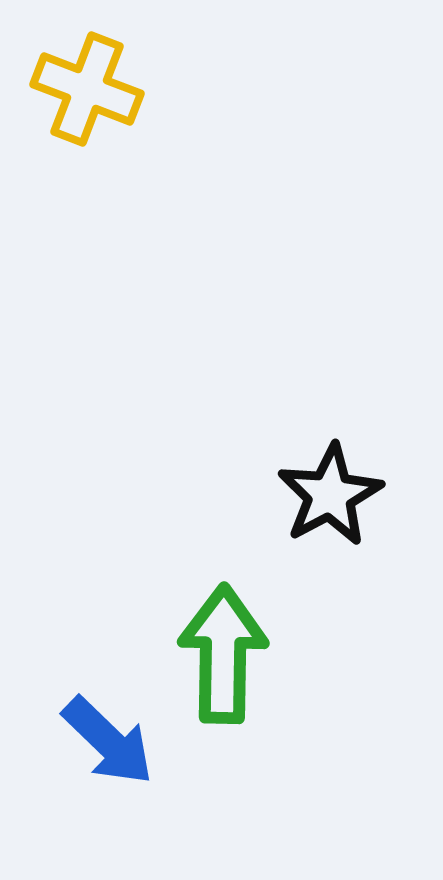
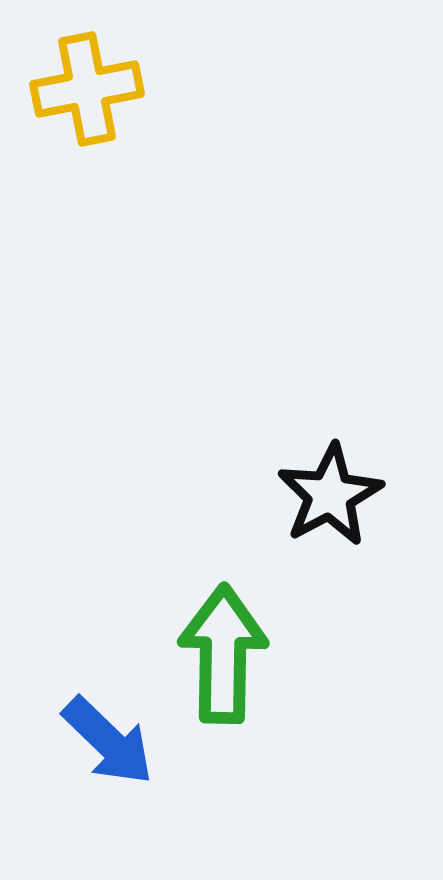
yellow cross: rotated 32 degrees counterclockwise
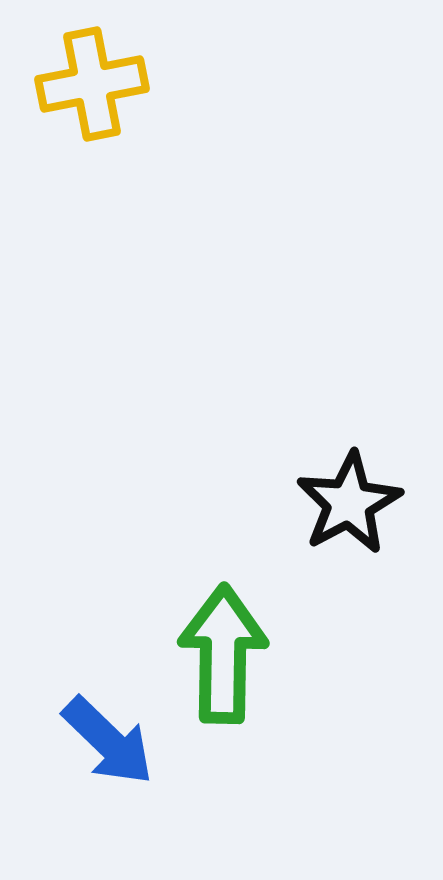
yellow cross: moved 5 px right, 5 px up
black star: moved 19 px right, 8 px down
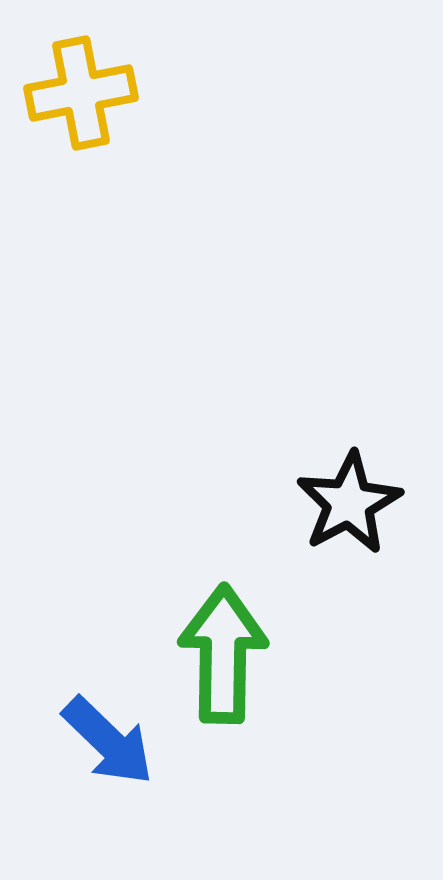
yellow cross: moved 11 px left, 9 px down
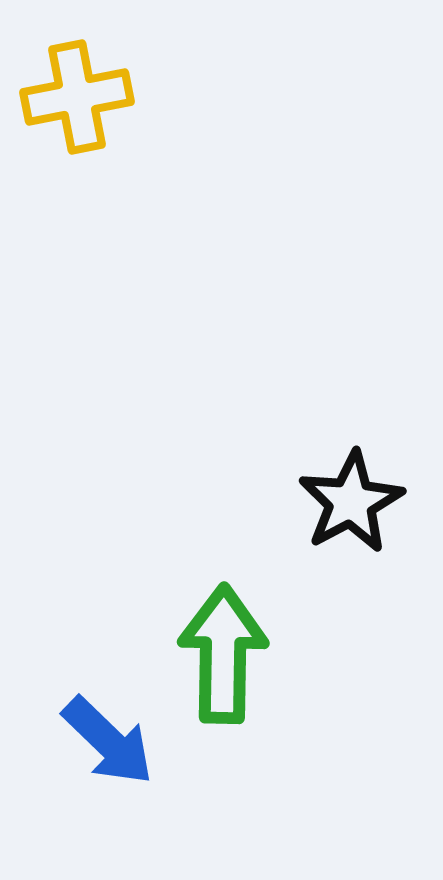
yellow cross: moved 4 px left, 4 px down
black star: moved 2 px right, 1 px up
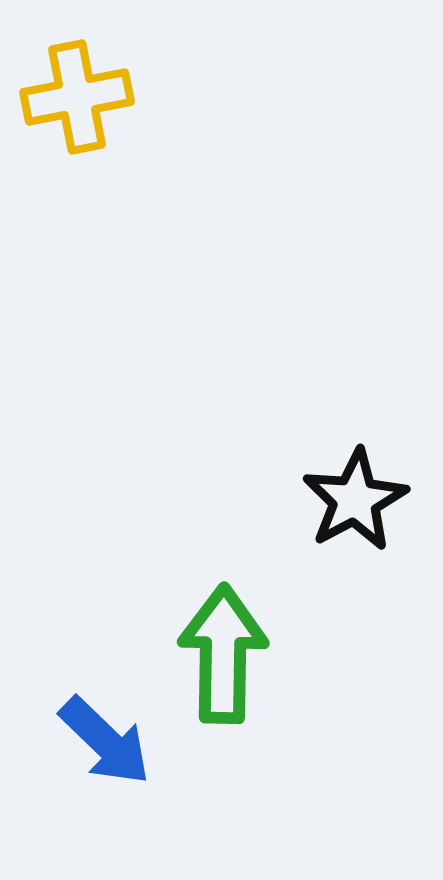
black star: moved 4 px right, 2 px up
blue arrow: moved 3 px left
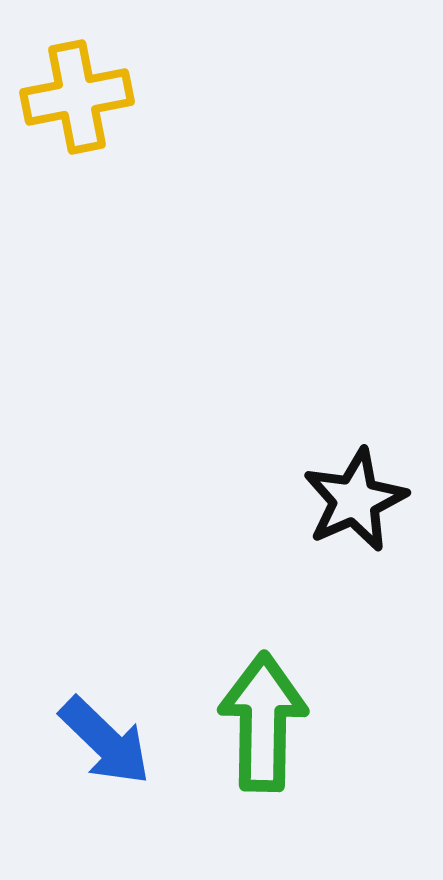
black star: rotated 4 degrees clockwise
green arrow: moved 40 px right, 68 px down
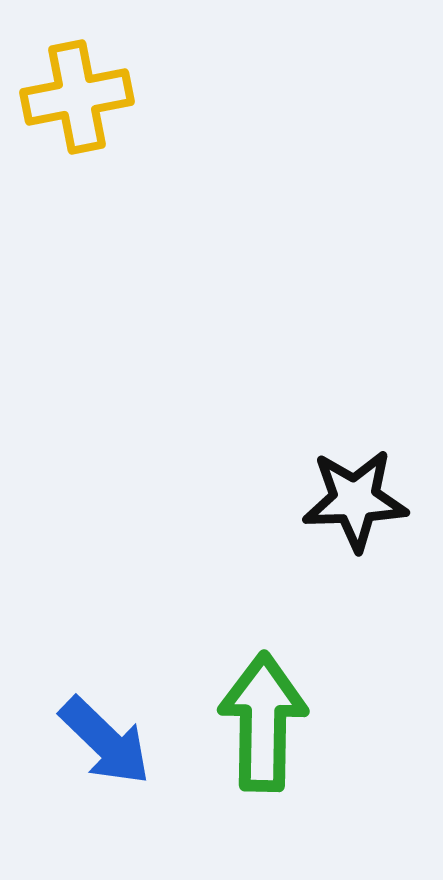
black star: rotated 22 degrees clockwise
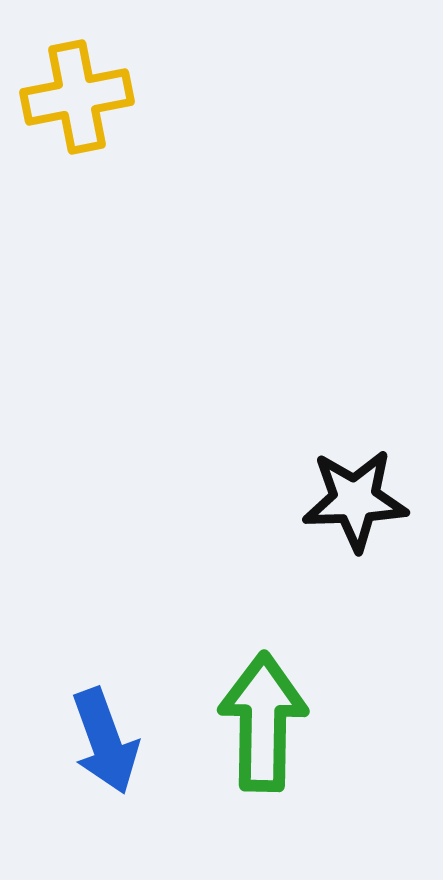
blue arrow: rotated 26 degrees clockwise
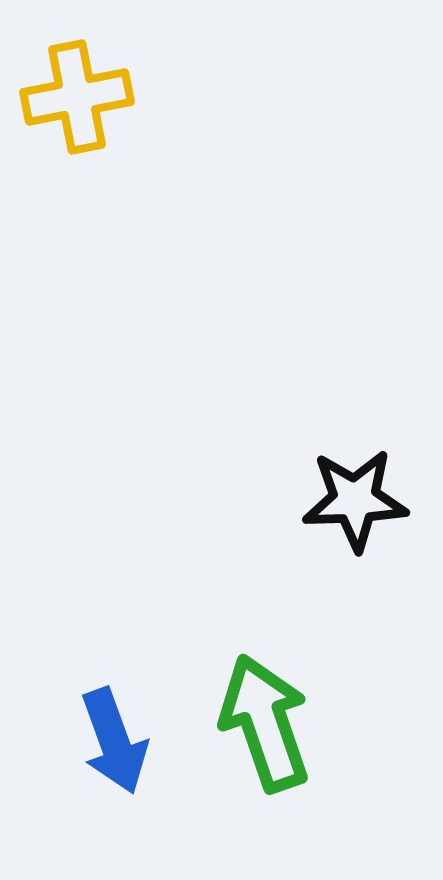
green arrow: moved 2 px right, 1 px down; rotated 20 degrees counterclockwise
blue arrow: moved 9 px right
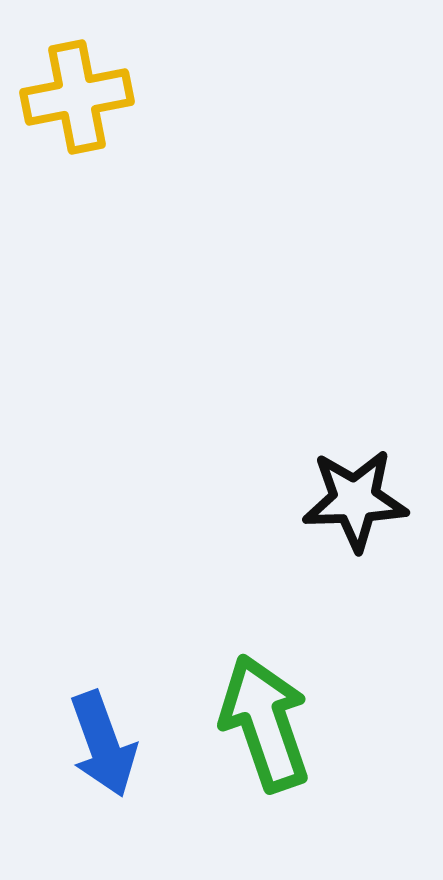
blue arrow: moved 11 px left, 3 px down
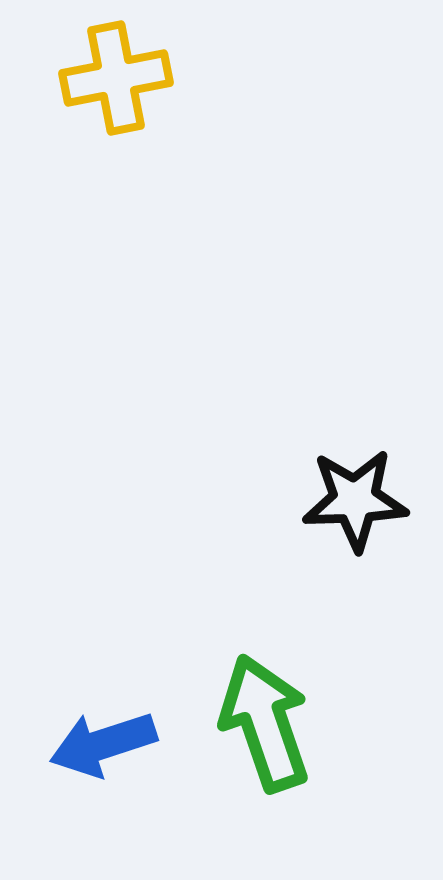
yellow cross: moved 39 px right, 19 px up
blue arrow: rotated 92 degrees clockwise
